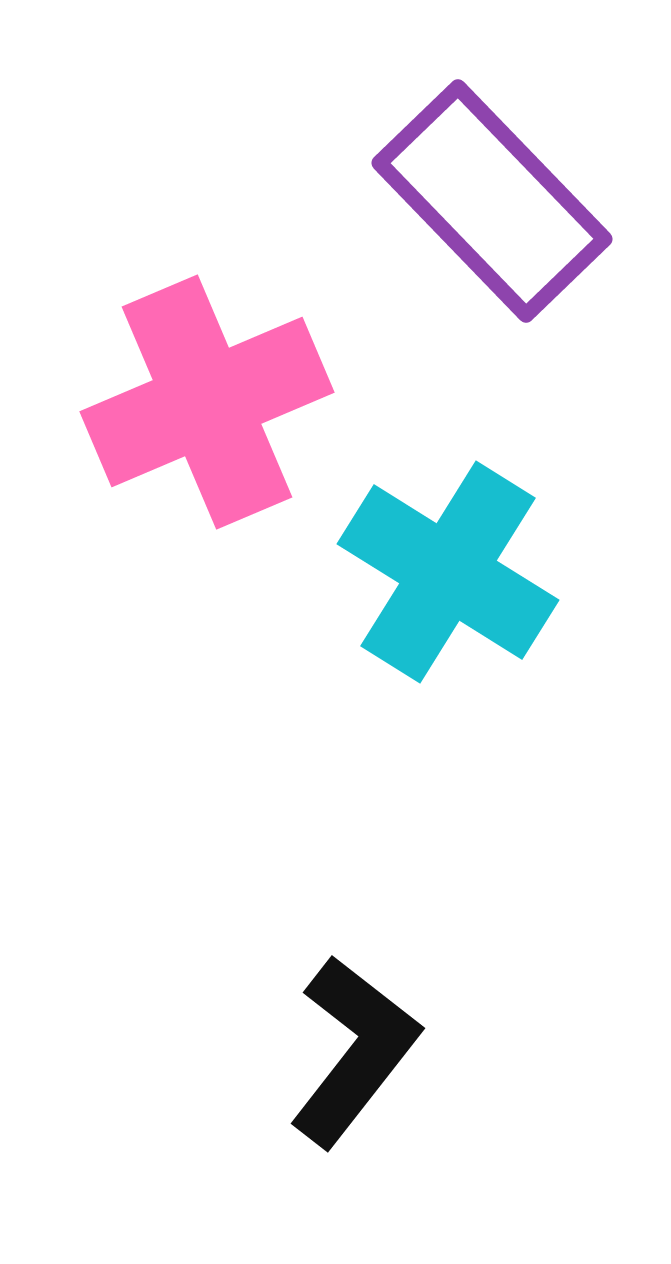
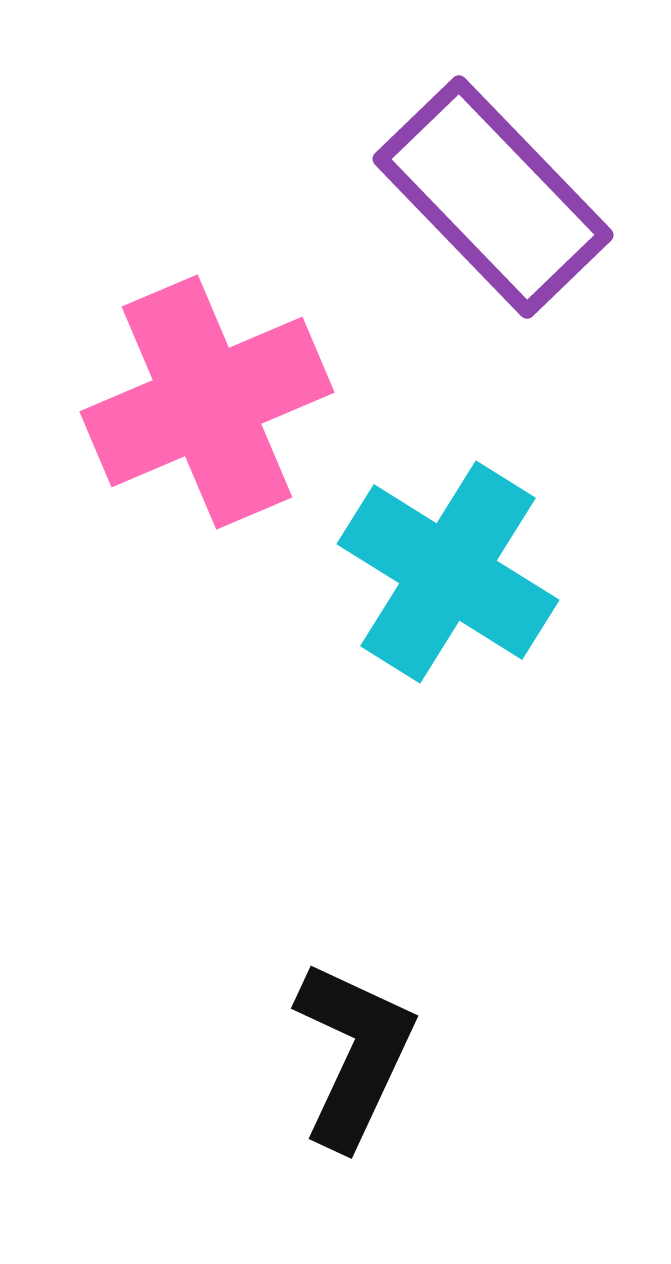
purple rectangle: moved 1 px right, 4 px up
black L-shape: moved 3 px down; rotated 13 degrees counterclockwise
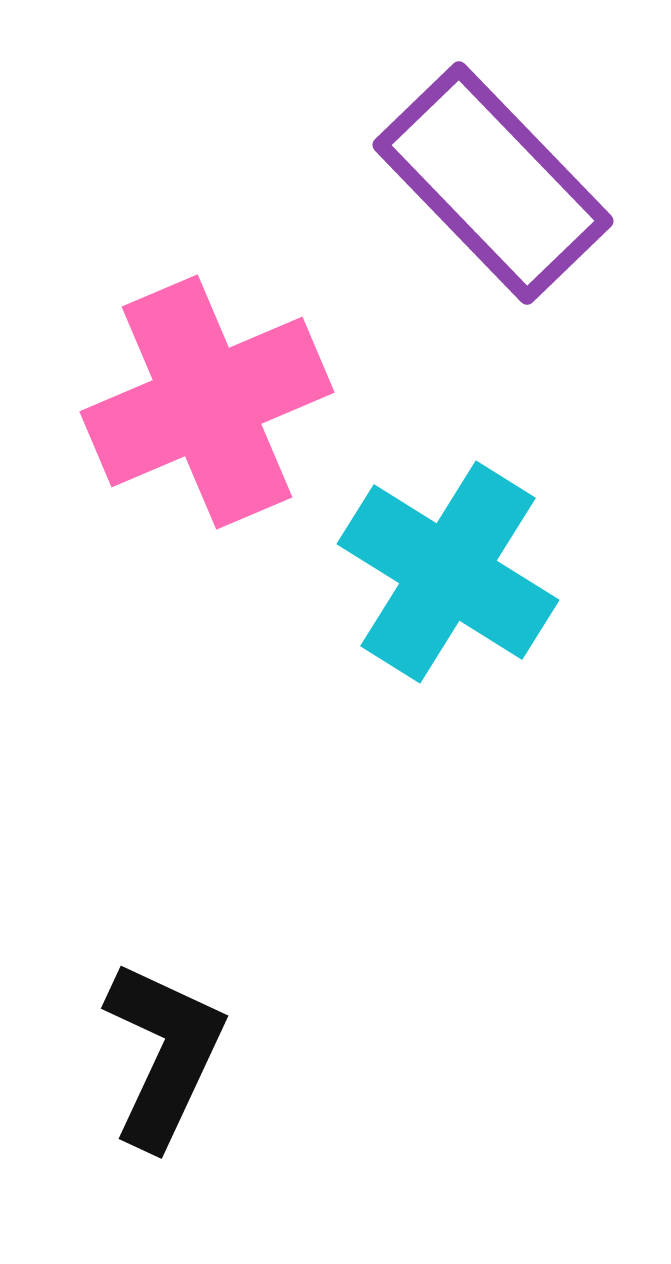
purple rectangle: moved 14 px up
black L-shape: moved 190 px left
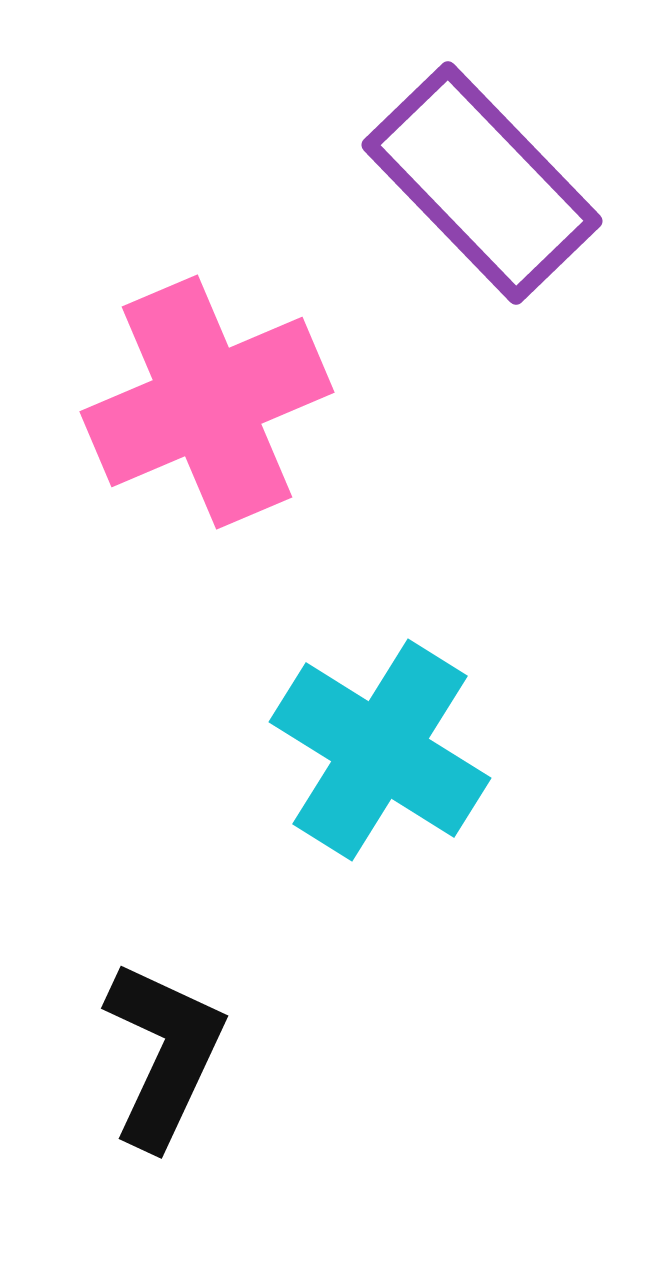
purple rectangle: moved 11 px left
cyan cross: moved 68 px left, 178 px down
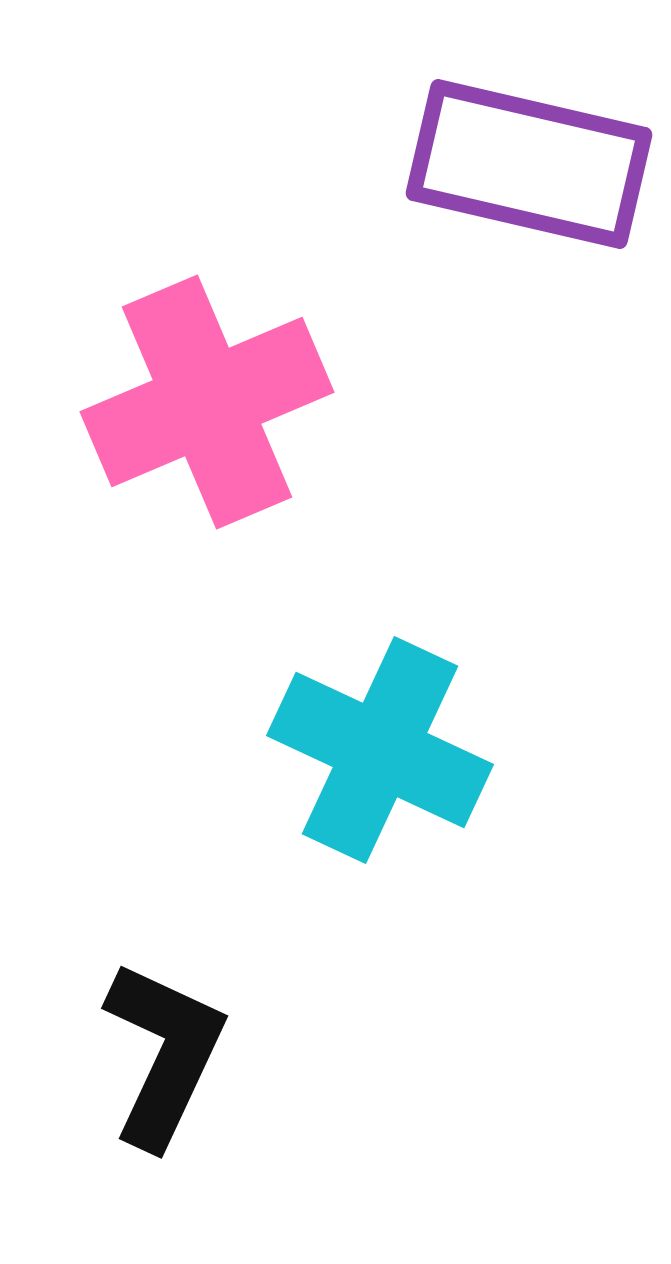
purple rectangle: moved 47 px right, 19 px up; rotated 33 degrees counterclockwise
cyan cross: rotated 7 degrees counterclockwise
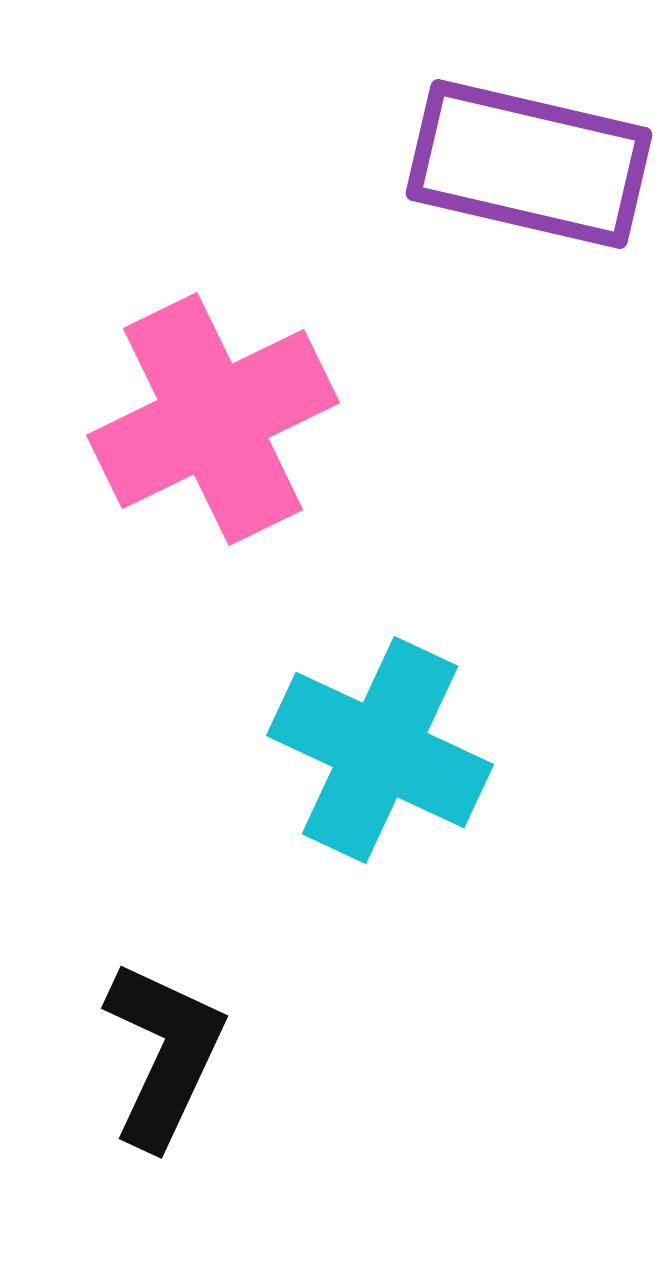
pink cross: moved 6 px right, 17 px down; rotated 3 degrees counterclockwise
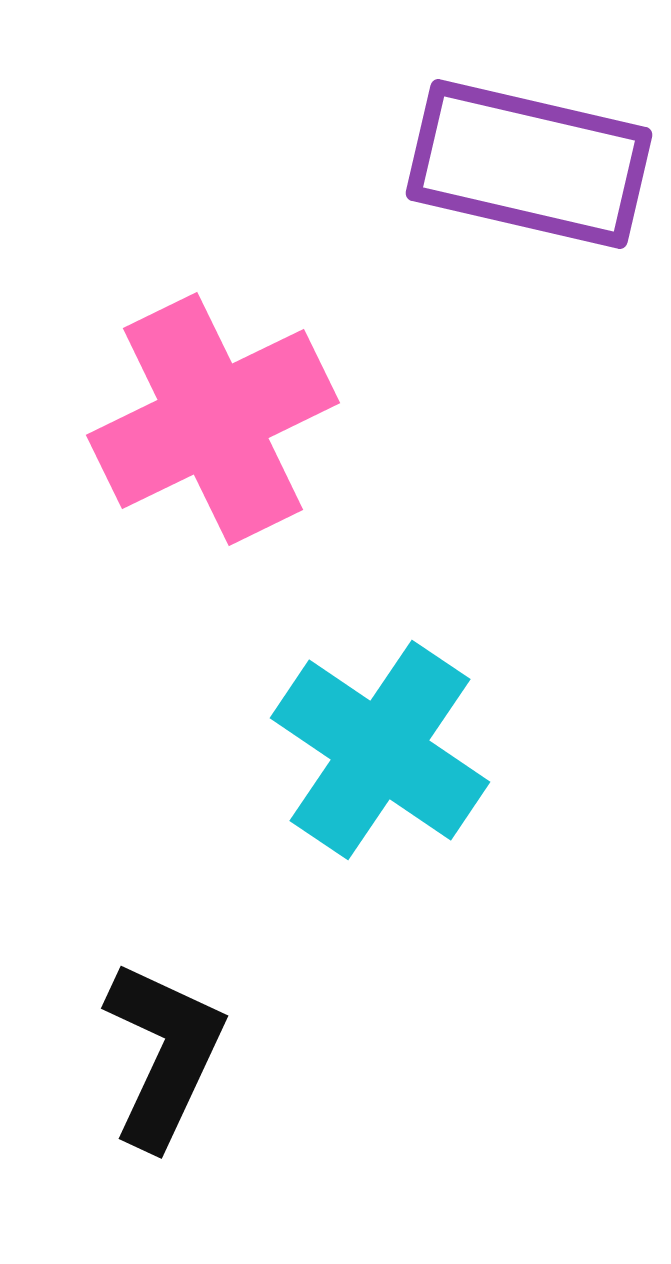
cyan cross: rotated 9 degrees clockwise
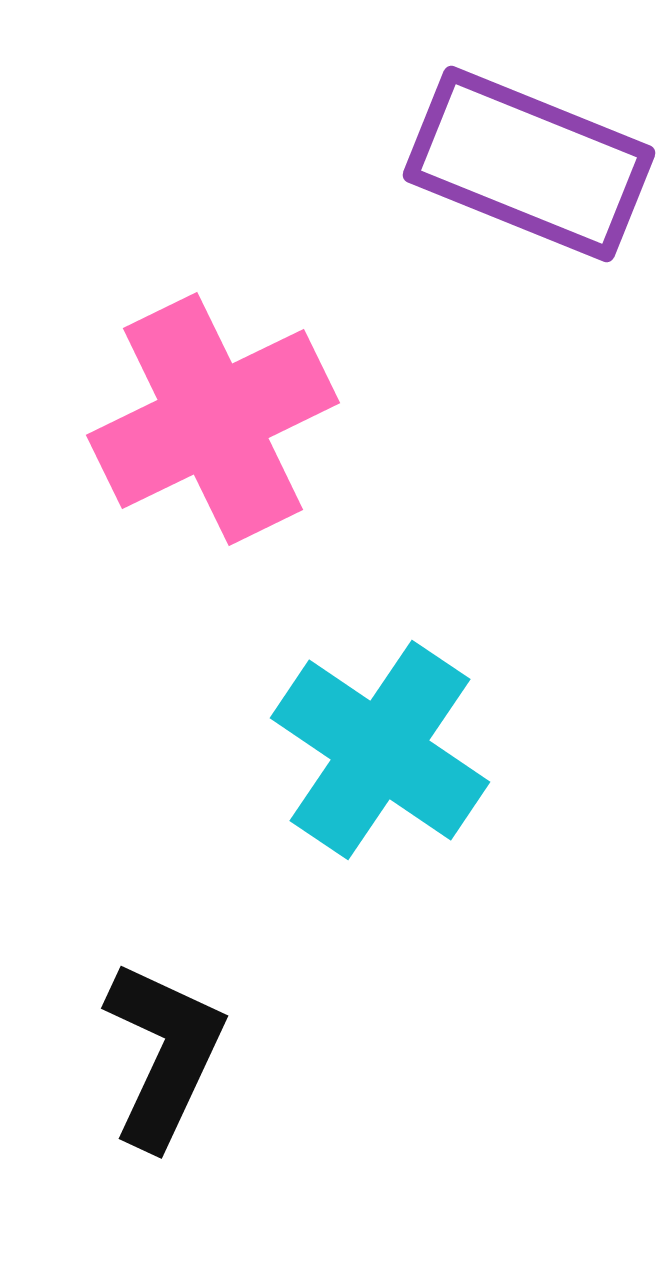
purple rectangle: rotated 9 degrees clockwise
